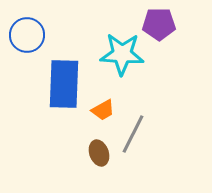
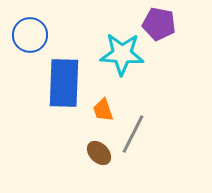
purple pentagon: rotated 12 degrees clockwise
blue circle: moved 3 px right
blue rectangle: moved 1 px up
orange trapezoid: rotated 100 degrees clockwise
brown ellipse: rotated 25 degrees counterclockwise
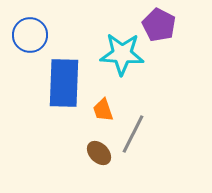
purple pentagon: moved 1 px down; rotated 16 degrees clockwise
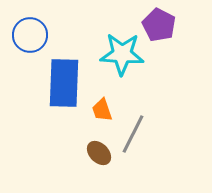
orange trapezoid: moved 1 px left
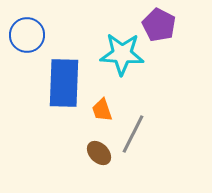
blue circle: moved 3 px left
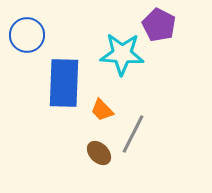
orange trapezoid: rotated 25 degrees counterclockwise
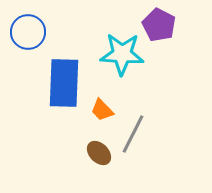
blue circle: moved 1 px right, 3 px up
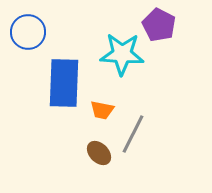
orange trapezoid: rotated 35 degrees counterclockwise
